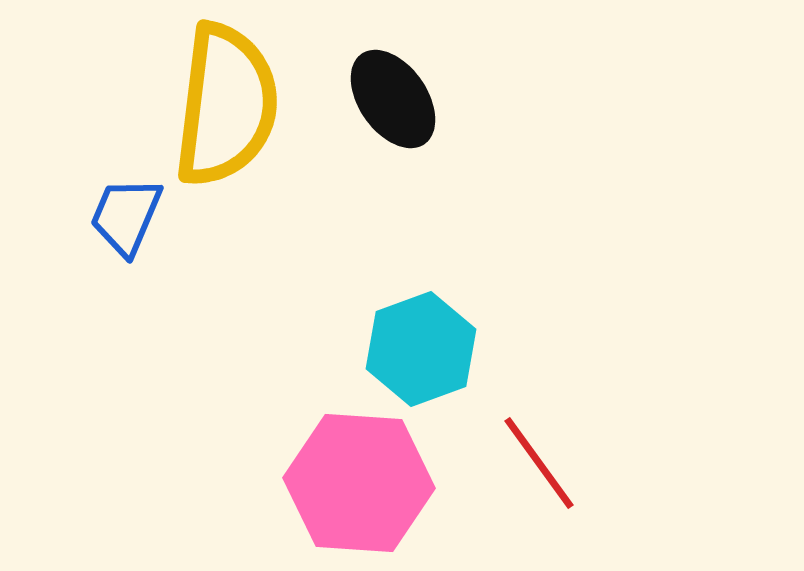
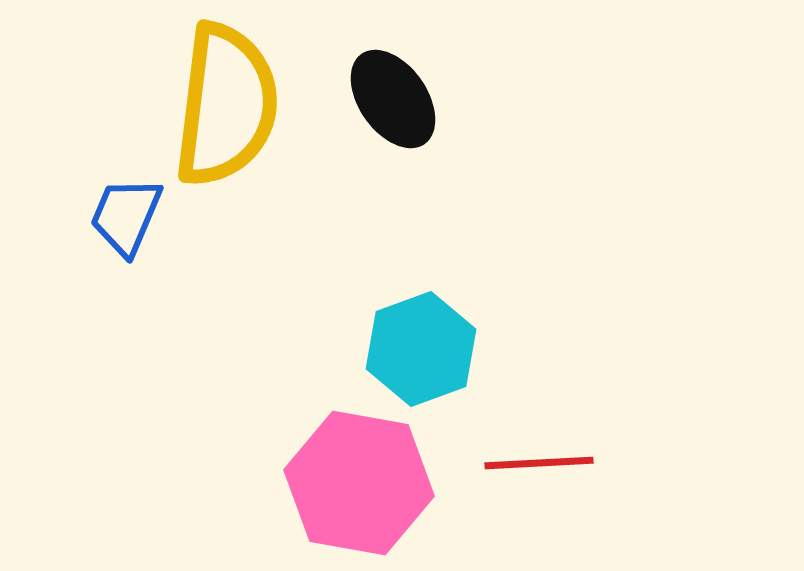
red line: rotated 57 degrees counterclockwise
pink hexagon: rotated 6 degrees clockwise
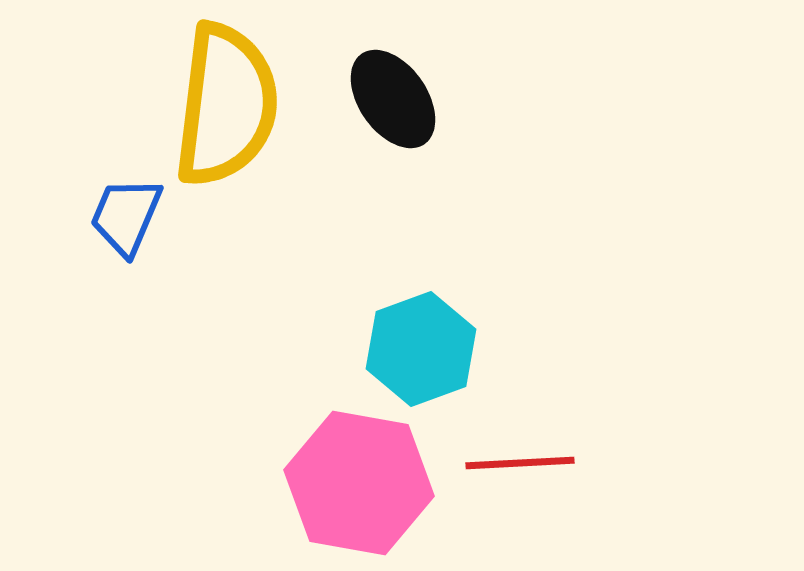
red line: moved 19 px left
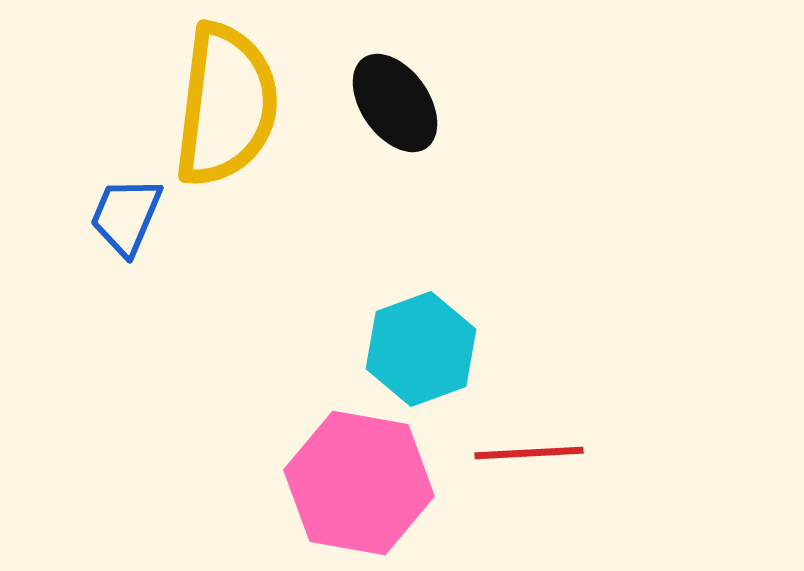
black ellipse: moved 2 px right, 4 px down
red line: moved 9 px right, 10 px up
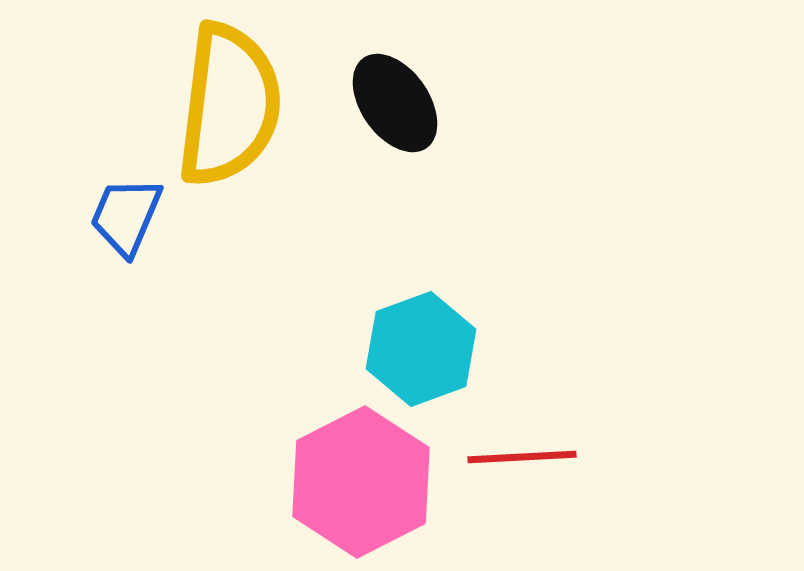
yellow semicircle: moved 3 px right
red line: moved 7 px left, 4 px down
pink hexagon: moved 2 px right, 1 px up; rotated 23 degrees clockwise
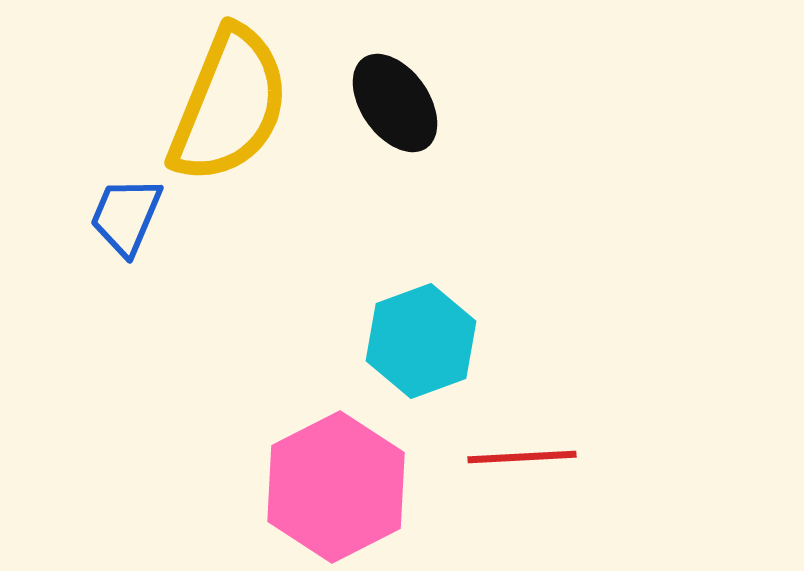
yellow semicircle: rotated 15 degrees clockwise
cyan hexagon: moved 8 px up
pink hexagon: moved 25 px left, 5 px down
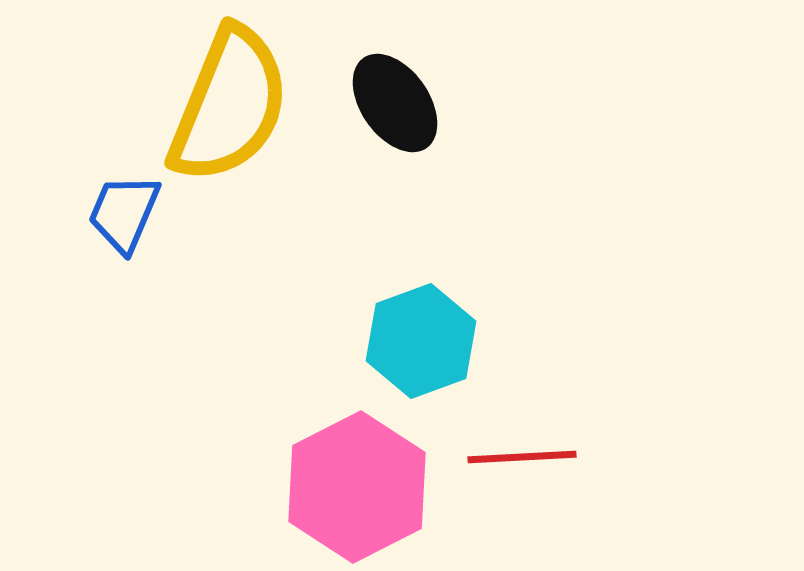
blue trapezoid: moved 2 px left, 3 px up
pink hexagon: moved 21 px right
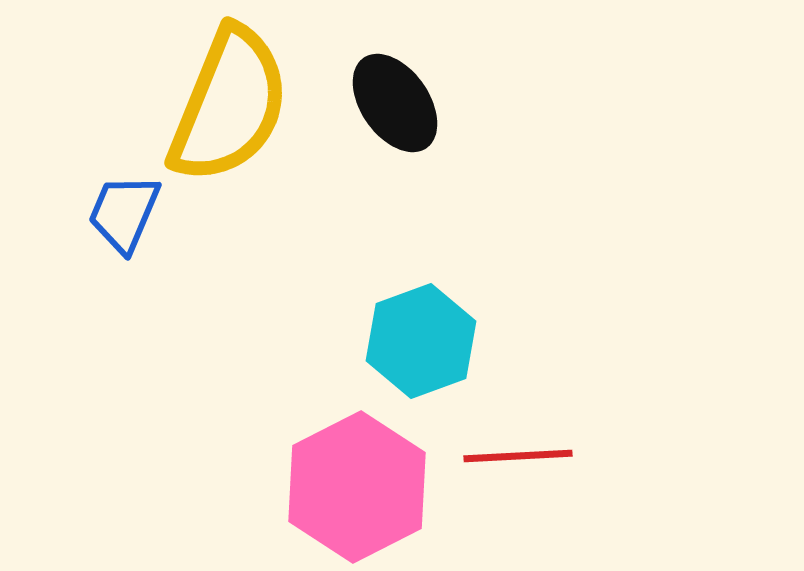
red line: moved 4 px left, 1 px up
